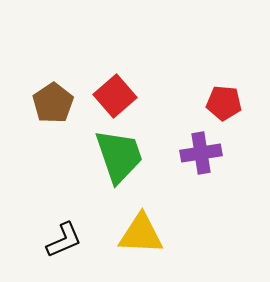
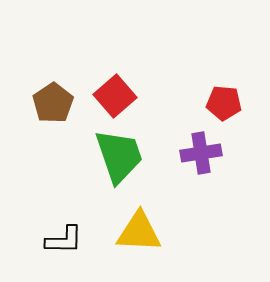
yellow triangle: moved 2 px left, 2 px up
black L-shape: rotated 24 degrees clockwise
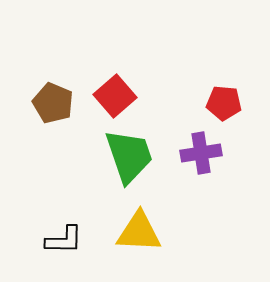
brown pentagon: rotated 15 degrees counterclockwise
green trapezoid: moved 10 px right
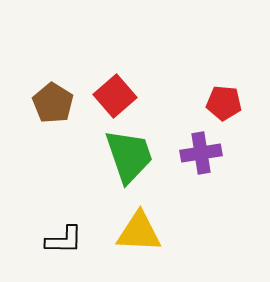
brown pentagon: rotated 9 degrees clockwise
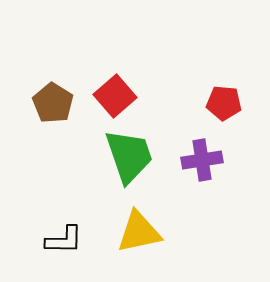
purple cross: moved 1 px right, 7 px down
yellow triangle: rotated 15 degrees counterclockwise
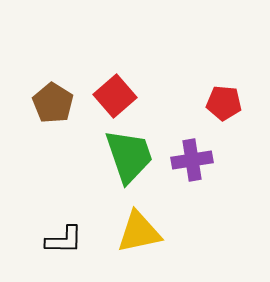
purple cross: moved 10 px left
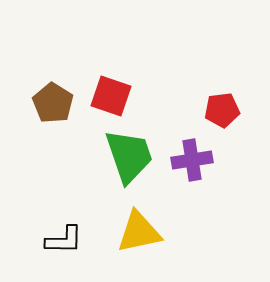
red square: moved 4 px left; rotated 30 degrees counterclockwise
red pentagon: moved 2 px left, 7 px down; rotated 12 degrees counterclockwise
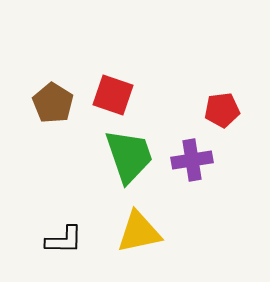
red square: moved 2 px right, 1 px up
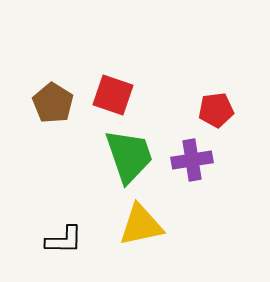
red pentagon: moved 6 px left
yellow triangle: moved 2 px right, 7 px up
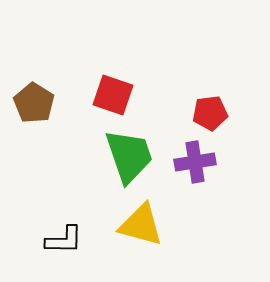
brown pentagon: moved 19 px left
red pentagon: moved 6 px left, 3 px down
purple cross: moved 3 px right, 2 px down
yellow triangle: rotated 27 degrees clockwise
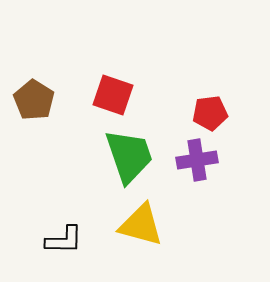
brown pentagon: moved 3 px up
purple cross: moved 2 px right, 2 px up
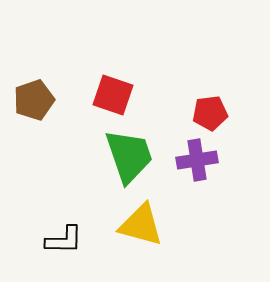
brown pentagon: rotated 21 degrees clockwise
